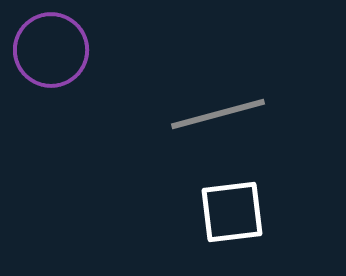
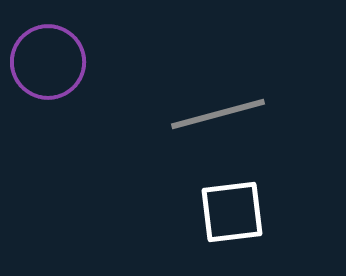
purple circle: moved 3 px left, 12 px down
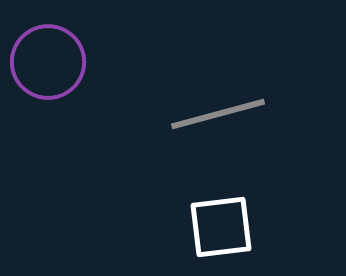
white square: moved 11 px left, 15 px down
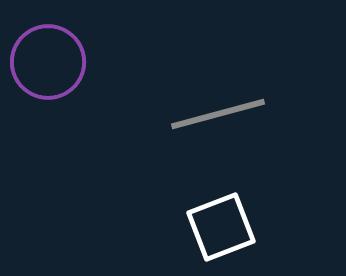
white square: rotated 14 degrees counterclockwise
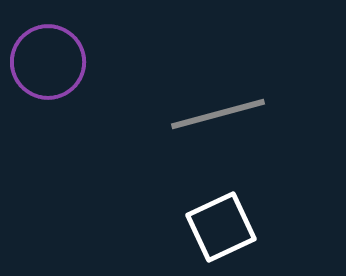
white square: rotated 4 degrees counterclockwise
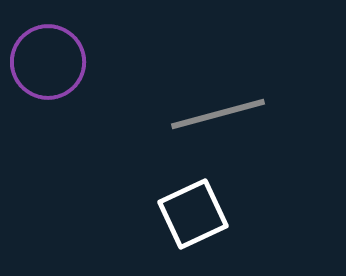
white square: moved 28 px left, 13 px up
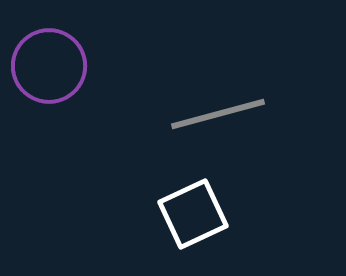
purple circle: moved 1 px right, 4 px down
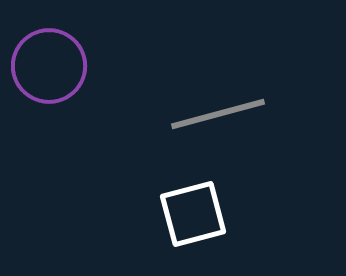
white square: rotated 10 degrees clockwise
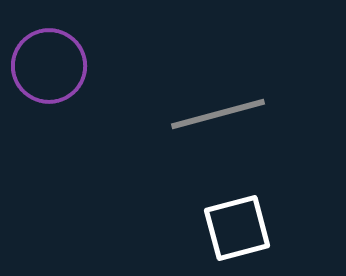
white square: moved 44 px right, 14 px down
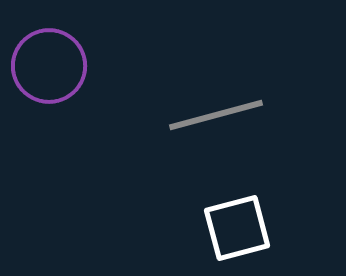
gray line: moved 2 px left, 1 px down
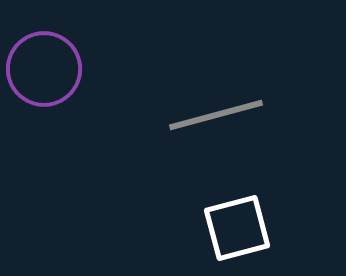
purple circle: moved 5 px left, 3 px down
